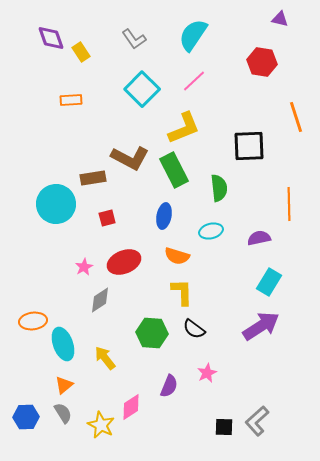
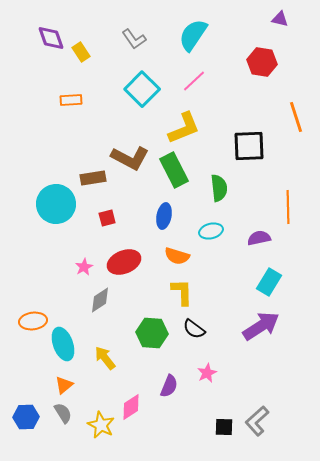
orange line at (289, 204): moved 1 px left, 3 px down
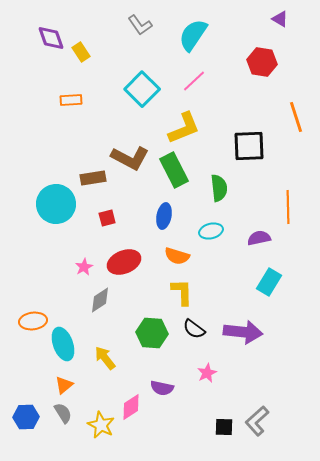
purple triangle at (280, 19): rotated 18 degrees clockwise
gray L-shape at (134, 39): moved 6 px right, 14 px up
purple arrow at (261, 326): moved 18 px left, 6 px down; rotated 39 degrees clockwise
purple semicircle at (169, 386): moved 7 px left, 2 px down; rotated 80 degrees clockwise
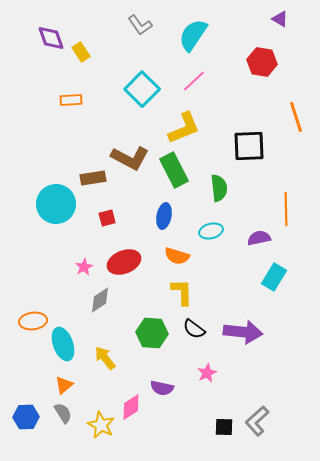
orange line at (288, 207): moved 2 px left, 2 px down
cyan rectangle at (269, 282): moved 5 px right, 5 px up
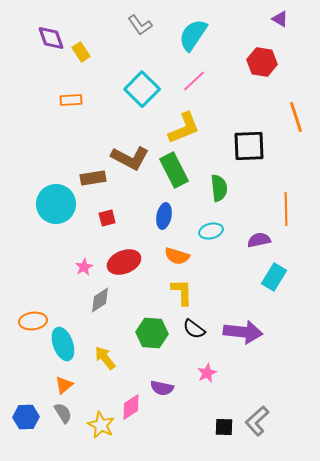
purple semicircle at (259, 238): moved 2 px down
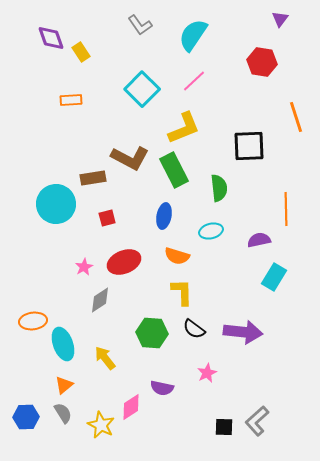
purple triangle at (280, 19): rotated 36 degrees clockwise
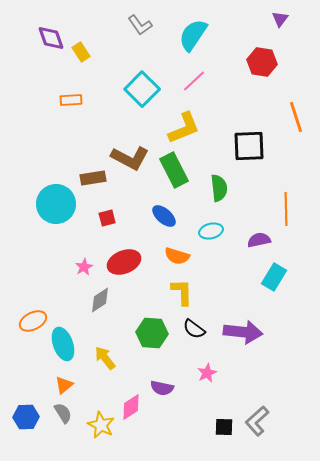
blue ellipse at (164, 216): rotated 60 degrees counterclockwise
orange ellipse at (33, 321): rotated 20 degrees counterclockwise
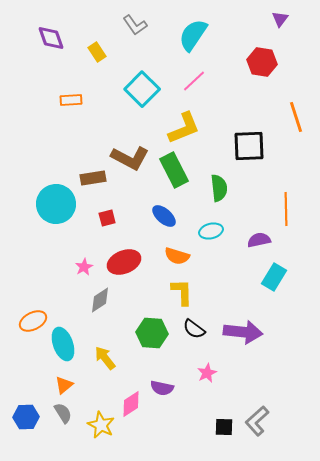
gray L-shape at (140, 25): moved 5 px left
yellow rectangle at (81, 52): moved 16 px right
pink diamond at (131, 407): moved 3 px up
